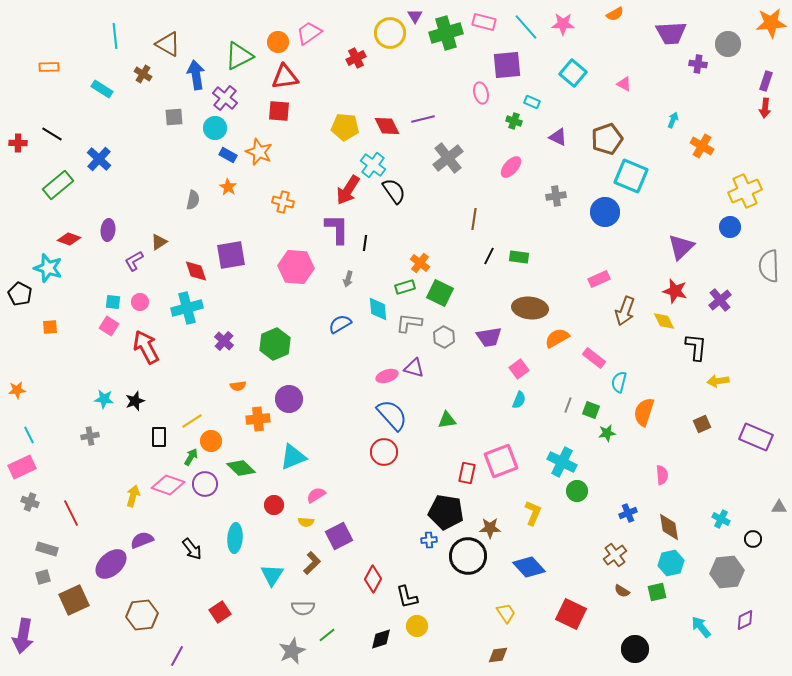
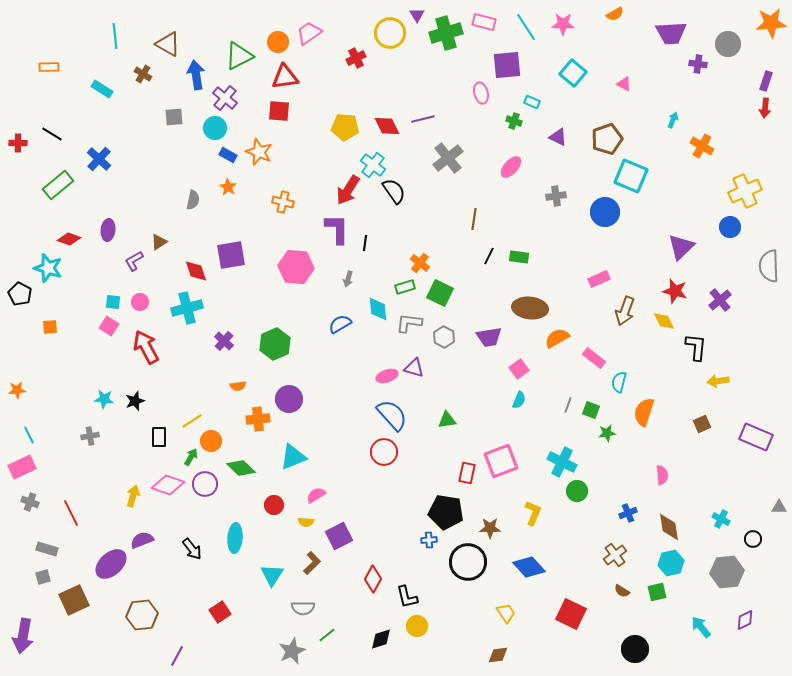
purple triangle at (415, 16): moved 2 px right, 1 px up
cyan line at (526, 27): rotated 8 degrees clockwise
black circle at (468, 556): moved 6 px down
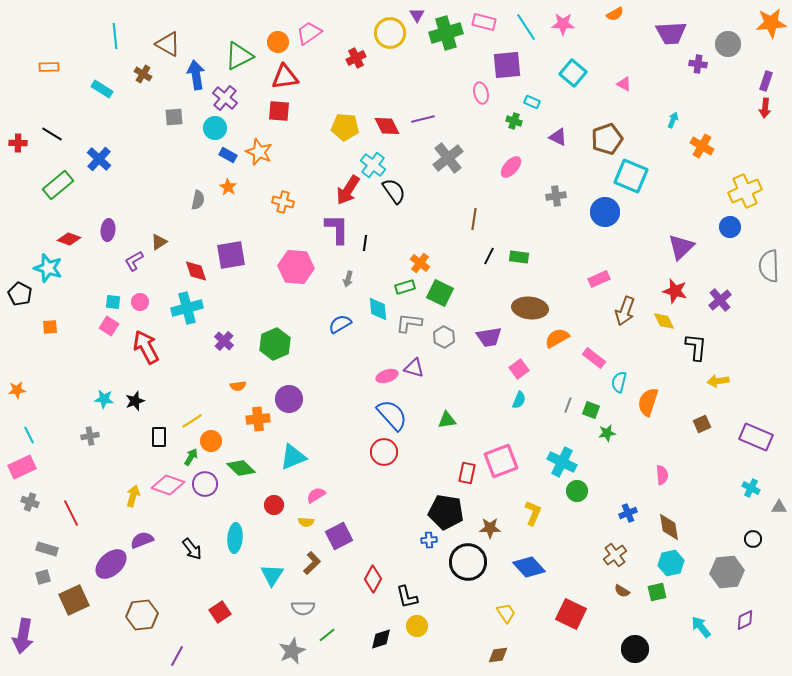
gray semicircle at (193, 200): moved 5 px right
orange semicircle at (644, 412): moved 4 px right, 10 px up
cyan cross at (721, 519): moved 30 px right, 31 px up
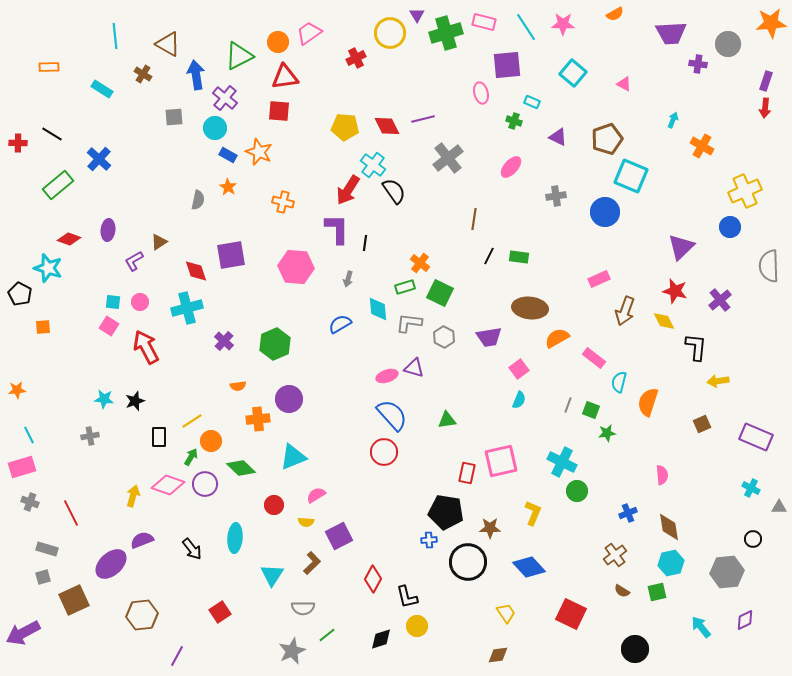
orange square at (50, 327): moved 7 px left
pink square at (501, 461): rotated 8 degrees clockwise
pink rectangle at (22, 467): rotated 8 degrees clockwise
purple arrow at (23, 636): moved 3 px up; rotated 52 degrees clockwise
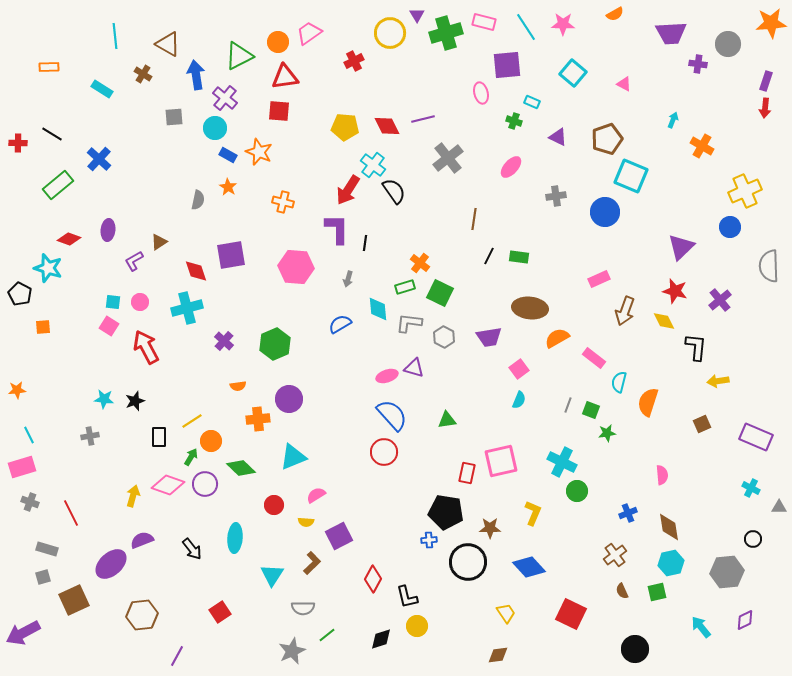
red cross at (356, 58): moved 2 px left, 3 px down
brown semicircle at (622, 591): rotated 35 degrees clockwise
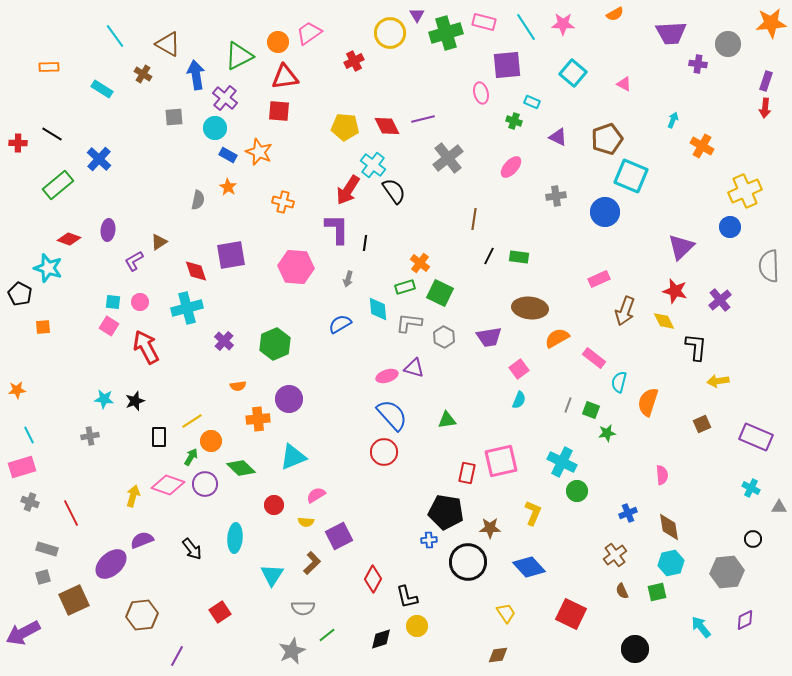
cyan line at (115, 36): rotated 30 degrees counterclockwise
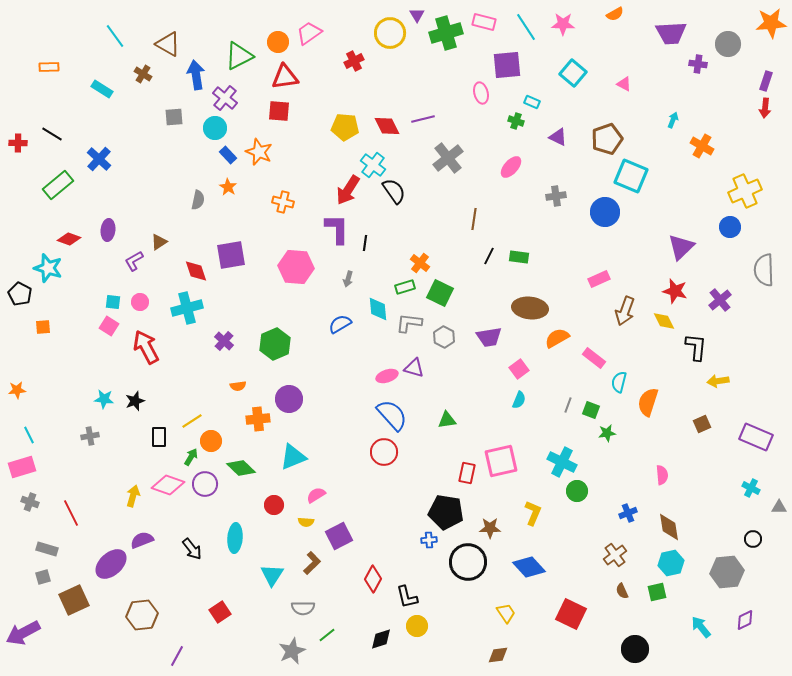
green cross at (514, 121): moved 2 px right
blue rectangle at (228, 155): rotated 18 degrees clockwise
gray semicircle at (769, 266): moved 5 px left, 4 px down
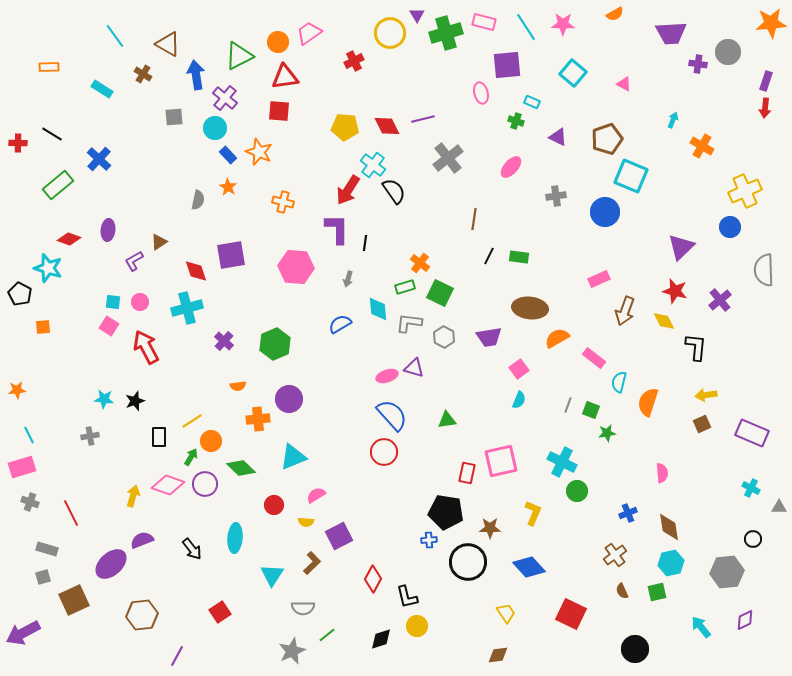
gray circle at (728, 44): moved 8 px down
yellow arrow at (718, 381): moved 12 px left, 14 px down
purple rectangle at (756, 437): moved 4 px left, 4 px up
pink semicircle at (662, 475): moved 2 px up
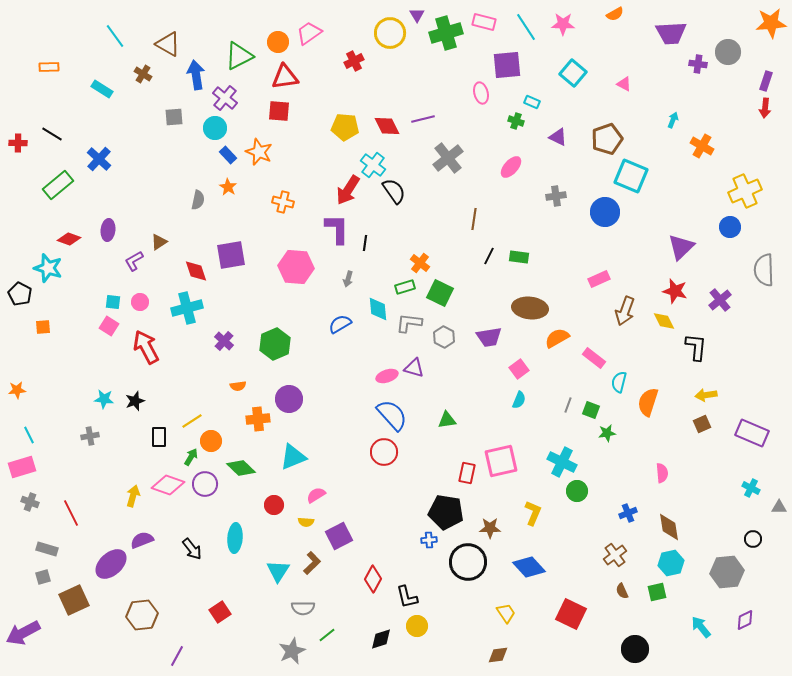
cyan triangle at (272, 575): moved 6 px right, 4 px up
